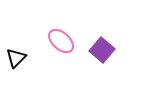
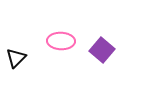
pink ellipse: rotated 40 degrees counterclockwise
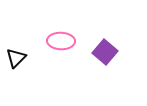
purple square: moved 3 px right, 2 px down
